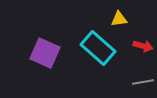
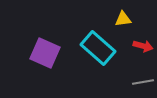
yellow triangle: moved 4 px right
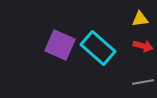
yellow triangle: moved 17 px right
purple square: moved 15 px right, 8 px up
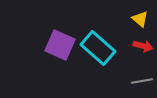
yellow triangle: rotated 48 degrees clockwise
gray line: moved 1 px left, 1 px up
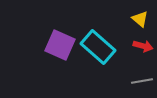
cyan rectangle: moved 1 px up
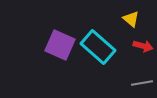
yellow triangle: moved 9 px left
gray line: moved 2 px down
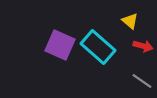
yellow triangle: moved 1 px left, 2 px down
gray line: moved 2 px up; rotated 45 degrees clockwise
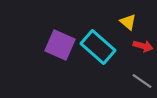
yellow triangle: moved 2 px left, 1 px down
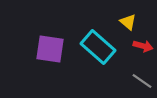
purple square: moved 10 px left, 4 px down; rotated 16 degrees counterclockwise
